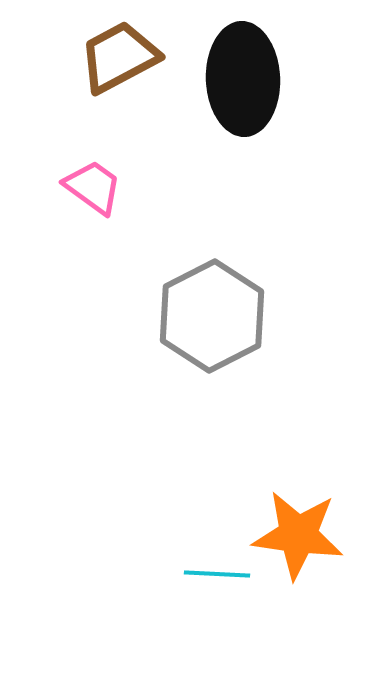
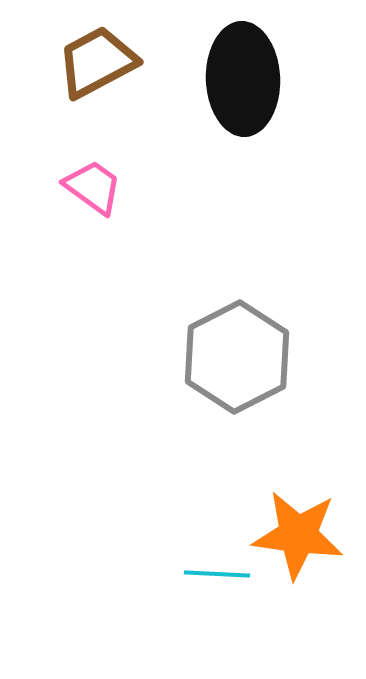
brown trapezoid: moved 22 px left, 5 px down
gray hexagon: moved 25 px right, 41 px down
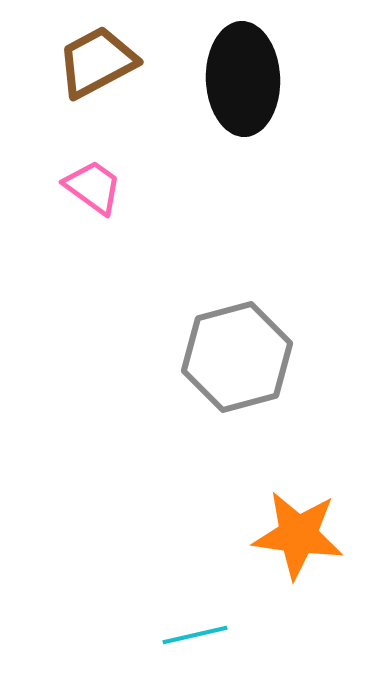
gray hexagon: rotated 12 degrees clockwise
cyan line: moved 22 px left, 61 px down; rotated 16 degrees counterclockwise
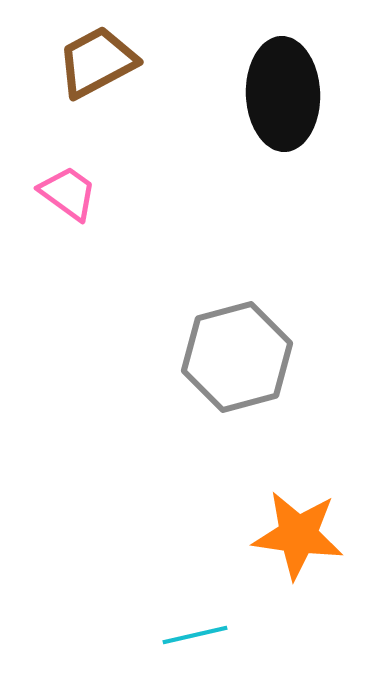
black ellipse: moved 40 px right, 15 px down
pink trapezoid: moved 25 px left, 6 px down
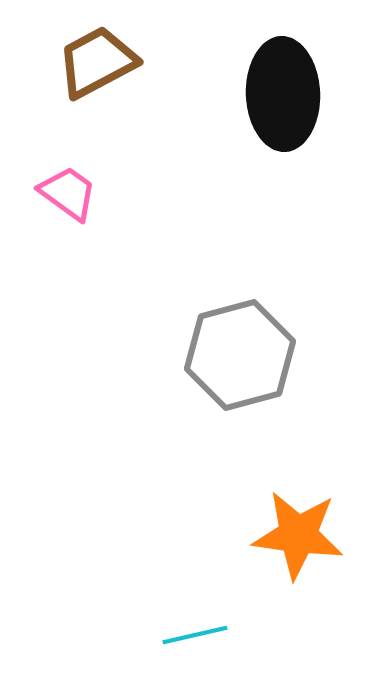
gray hexagon: moved 3 px right, 2 px up
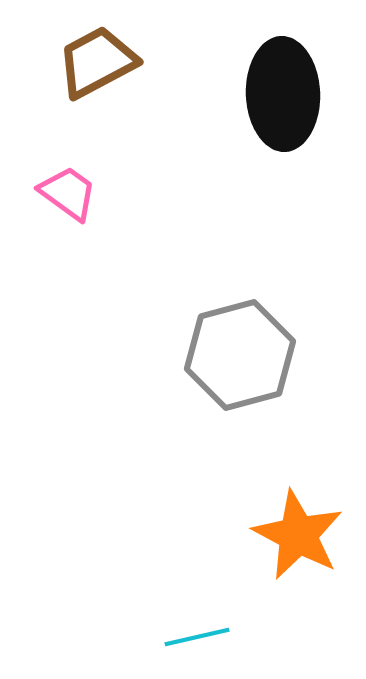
orange star: rotated 20 degrees clockwise
cyan line: moved 2 px right, 2 px down
